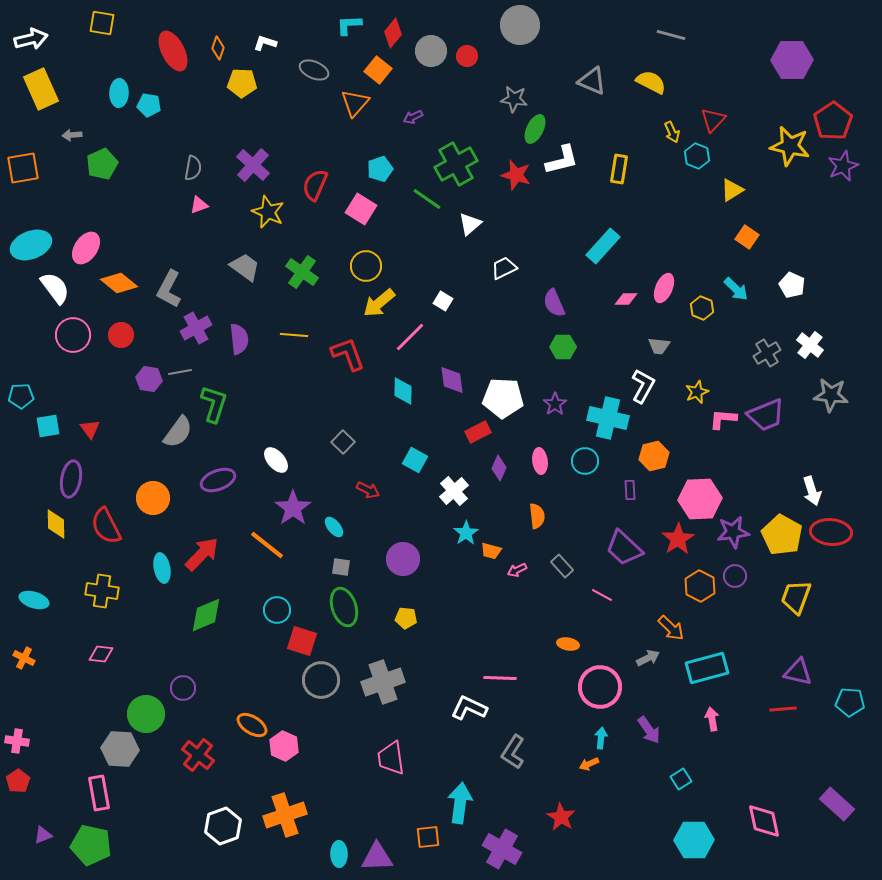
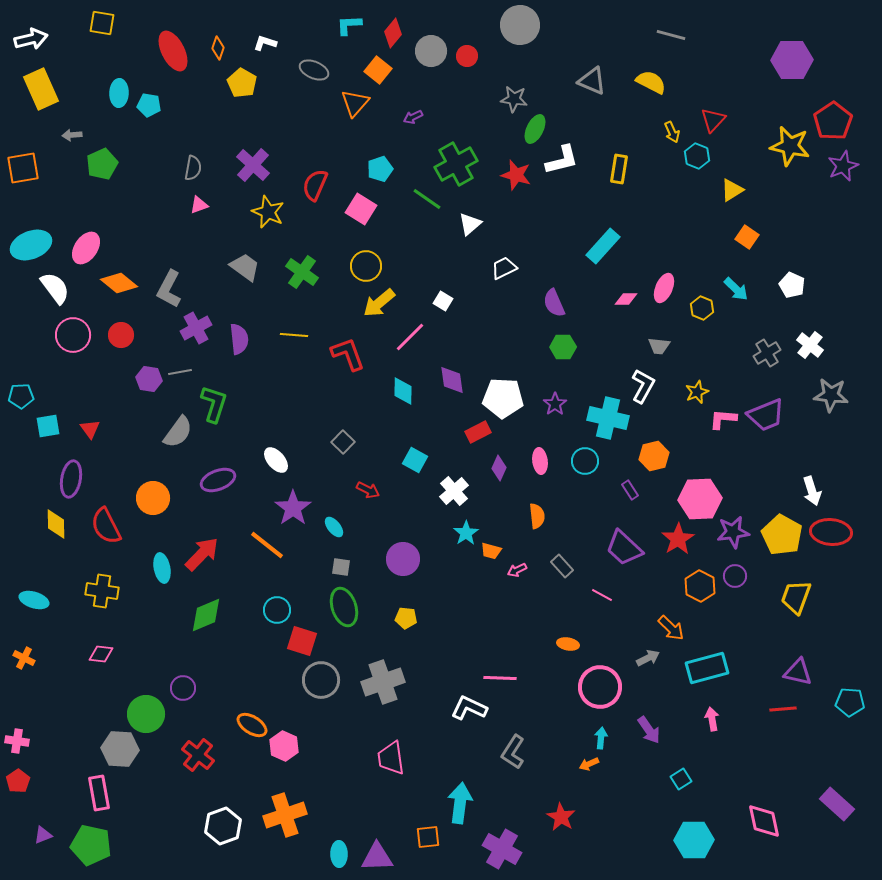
yellow pentagon at (242, 83): rotated 28 degrees clockwise
purple rectangle at (630, 490): rotated 30 degrees counterclockwise
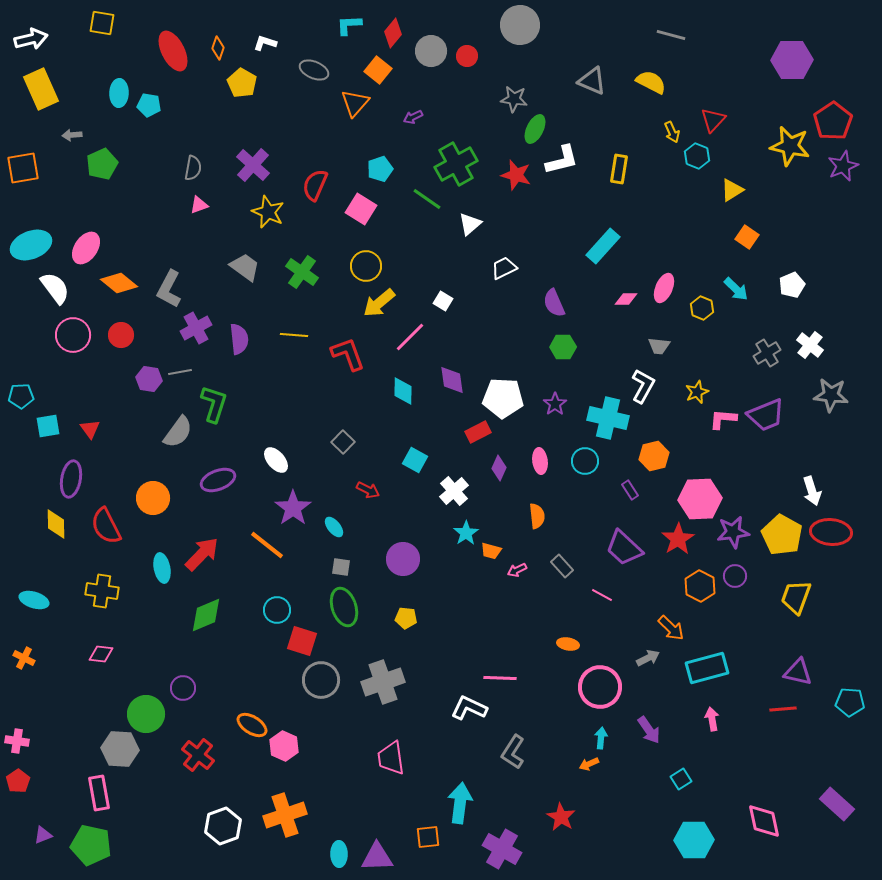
white pentagon at (792, 285): rotated 25 degrees clockwise
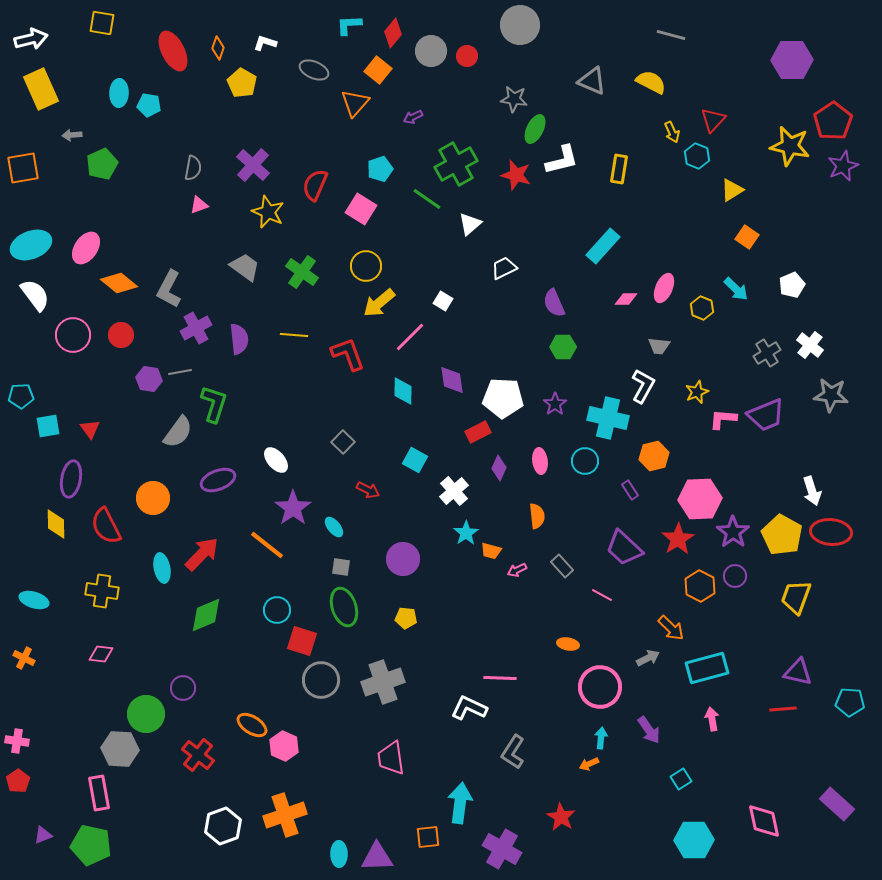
white semicircle at (55, 288): moved 20 px left, 7 px down
purple star at (733, 532): rotated 28 degrees counterclockwise
